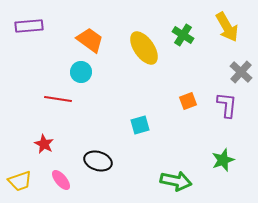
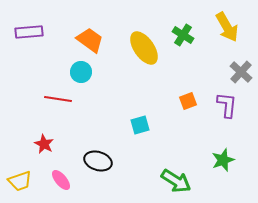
purple rectangle: moved 6 px down
green arrow: rotated 20 degrees clockwise
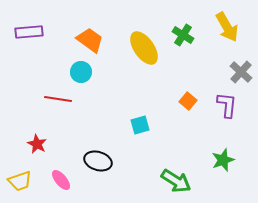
orange square: rotated 30 degrees counterclockwise
red star: moved 7 px left
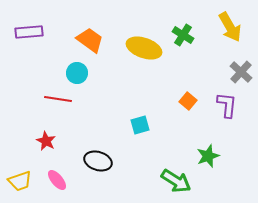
yellow arrow: moved 3 px right
yellow ellipse: rotated 36 degrees counterclockwise
cyan circle: moved 4 px left, 1 px down
red star: moved 9 px right, 3 px up
green star: moved 15 px left, 4 px up
pink ellipse: moved 4 px left
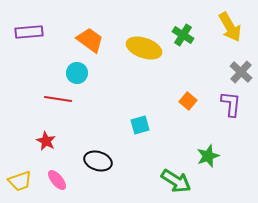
purple L-shape: moved 4 px right, 1 px up
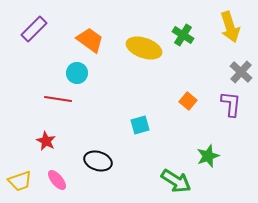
yellow arrow: rotated 12 degrees clockwise
purple rectangle: moved 5 px right, 3 px up; rotated 40 degrees counterclockwise
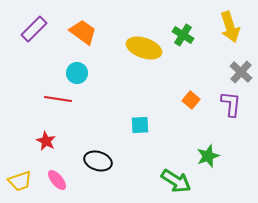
orange trapezoid: moved 7 px left, 8 px up
orange square: moved 3 px right, 1 px up
cyan square: rotated 12 degrees clockwise
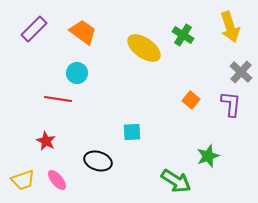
yellow ellipse: rotated 16 degrees clockwise
cyan square: moved 8 px left, 7 px down
yellow trapezoid: moved 3 px right, 1 px up
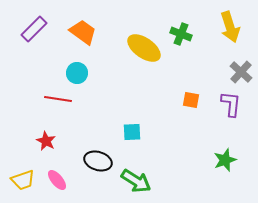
green cross: moved 2 px left, 1 px up; rotated 10 degrees counterclockwise
orange square: rotated 30 degrees counterclockwise
green star: moved 17 px right, 4 px down
green arrow: moved 40 px left
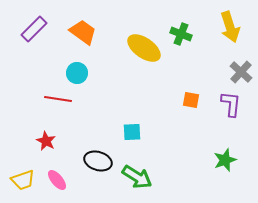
green arrow: moved 1 px right, 4 px up
